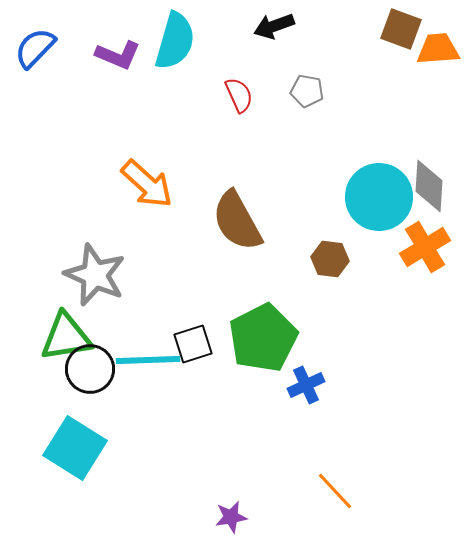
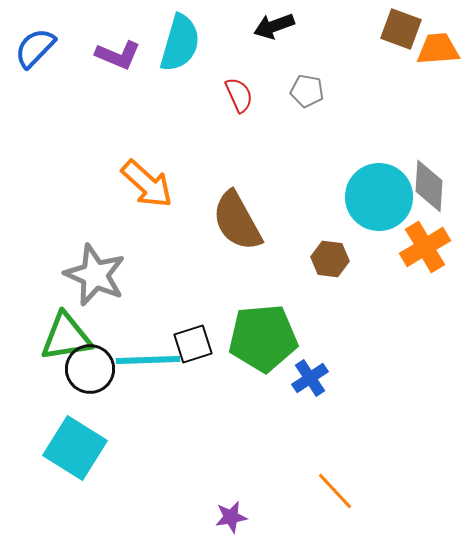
cyan semicircle: moved 5 px right, 2 px down
green pentagon: rotated 22 degrees clockwise
blue cross: moved 4 px right, 7 px up; rotated 9 degrees counterclockwise
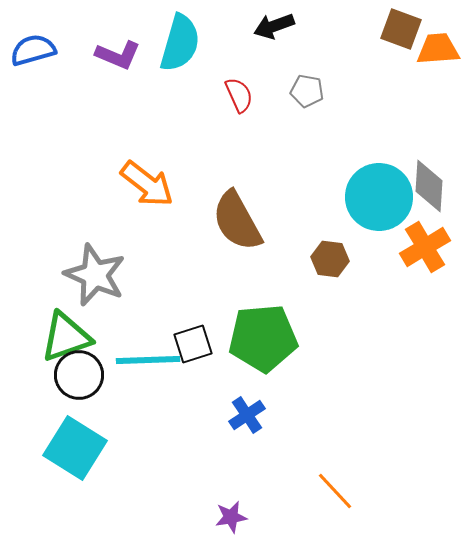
blue semicircle: moved 2 px left, 2 px down; rotated 30 degrees clockwise
orange arrow: rotated 4 degrees counterclockwise
green triangle: rotated 10 degrees counterclockwise
black circle: moved 11 px left, 6 px down
blue cross: moved 63 px left, 37 px down
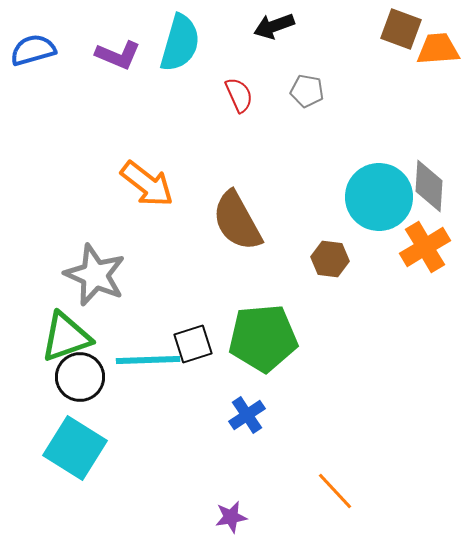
black circle: moved 1 px right, 2 px down
